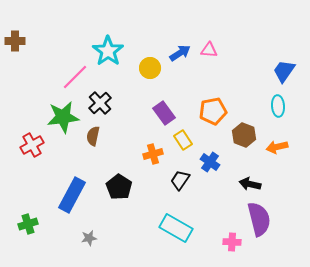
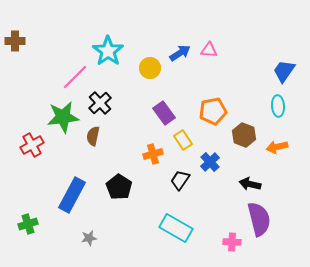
blue cross: rotated 12 degrees clockwise
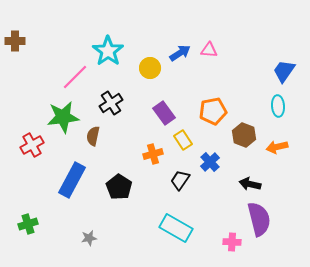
black cross: moved 11 px right; rotated 10 degrees clockwise
blue rectangle: moved 15 px up
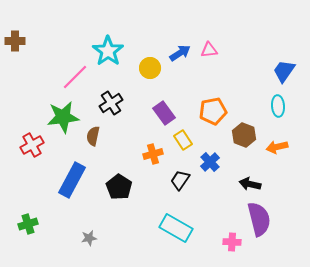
pink triangle: rotated 12 degrees counterclockwise
